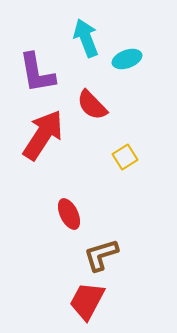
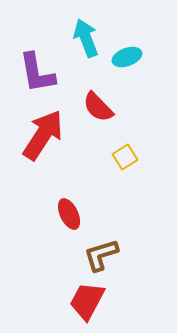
cyan ellipse: moved 2 px up
red semicircle: moved 6 px right, 2 px down
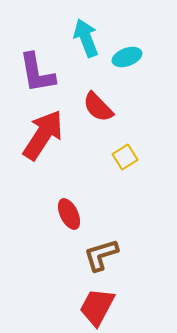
red trapezoid: moved 10 px right, 6 px down
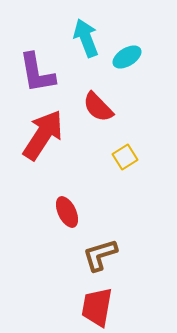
cyan ellipse: rotated 12 degrees counterclockwise
red ellipse: moved 2 px left, 2 px up
brown L-shape: moved 1 px left
red trapezoid: rotated 18 degrees counterclockwise
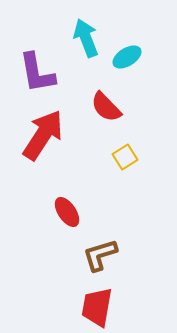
red semicircle: moved 8 px right
red ellipse: rotated 8 degrees counterclockwise
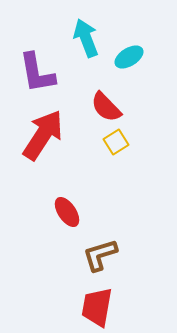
cyan ellipse: moved 2 px right
yellow square: moved 9 px left, 15 px up
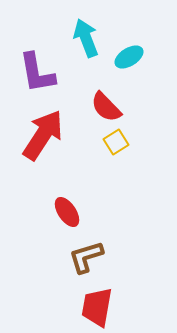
brown L-shape: moved 14 px left, 2 px down
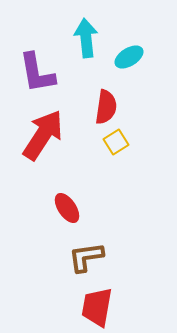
cyan arrow: rotated 15 degrees clockwise
red semicircle: rotated 128 degrees counterclockwise
red ellipse: moved 4 px up
brown L-shape: rotated 9 degrees clockwise
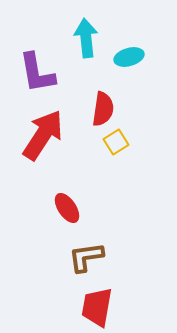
cyan ellipse: rotated 16 degrees clockwise
red semicircle: moved 3 px left, 2 px down
